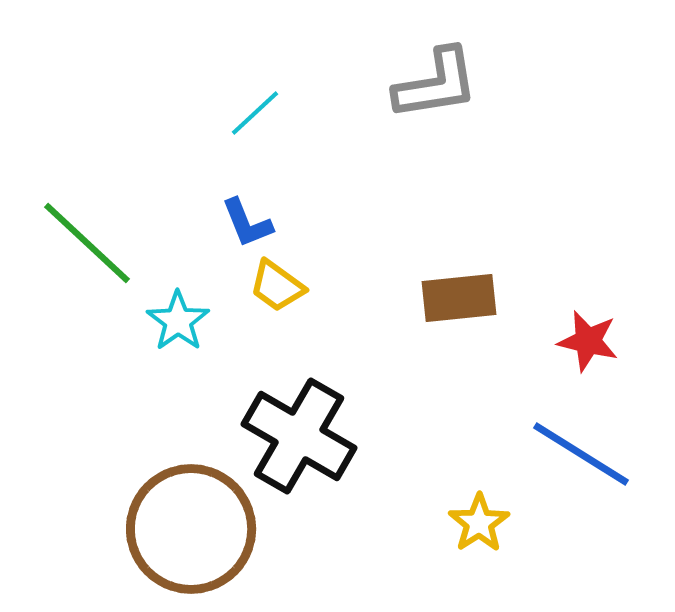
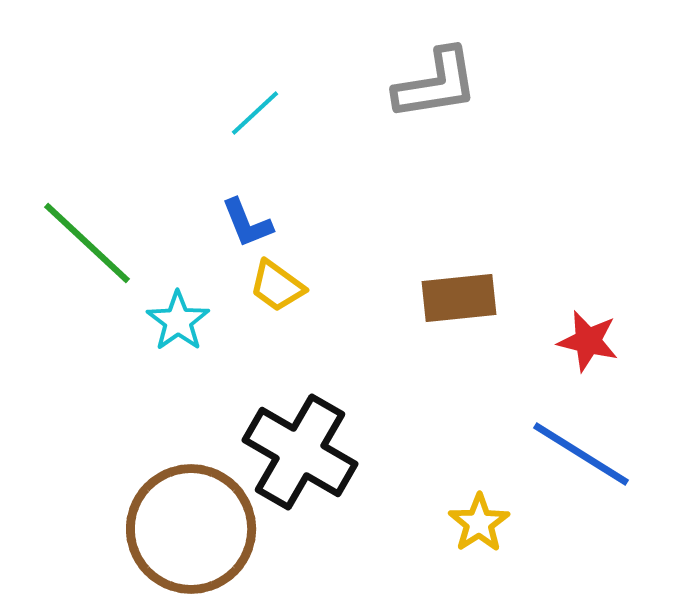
black cross: moved 1 px right, 16 px down
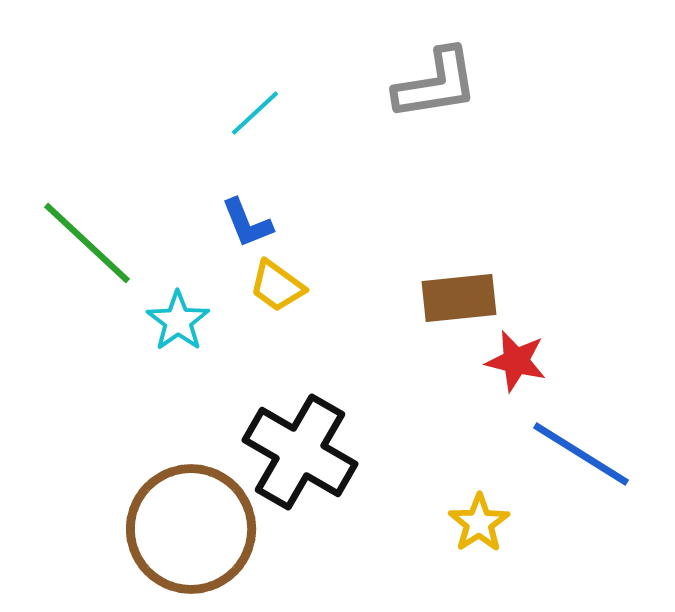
red star: moved 72 px left, 20 px down
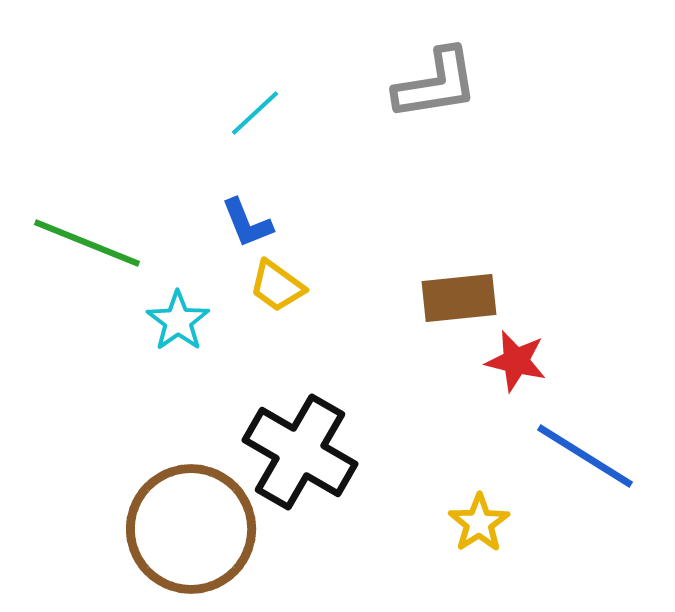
green line: rotated 21 degrees counterclockwise
blue line: moved 4 px right, 2 px down
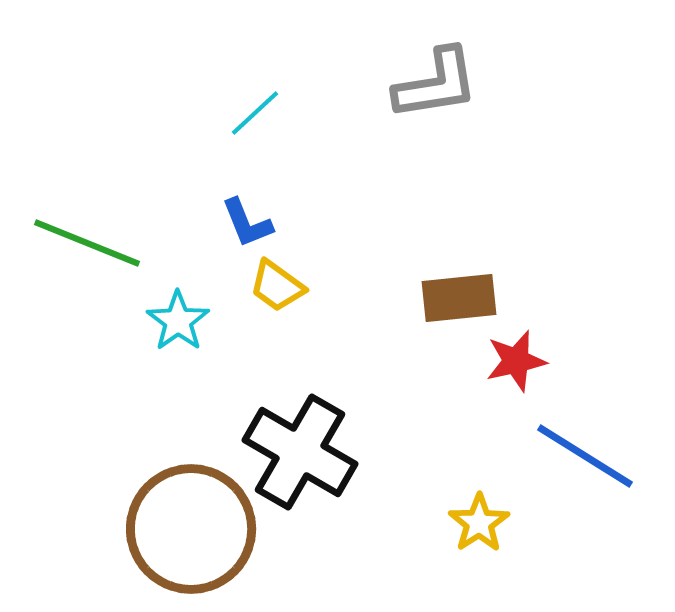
red star: rotated 26 degrees counterclockwise
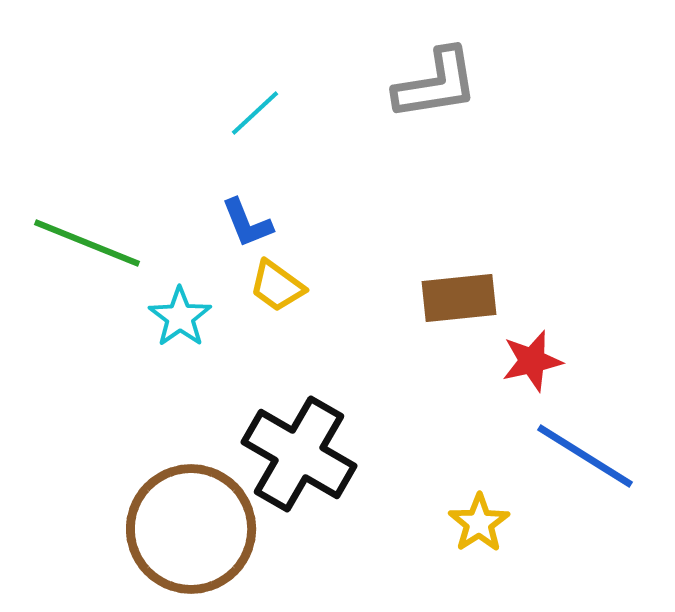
cyan star: moved 2 px right, 4 px up
red star: moved 16 px right
black cross: moved 1 px left, 2 px down
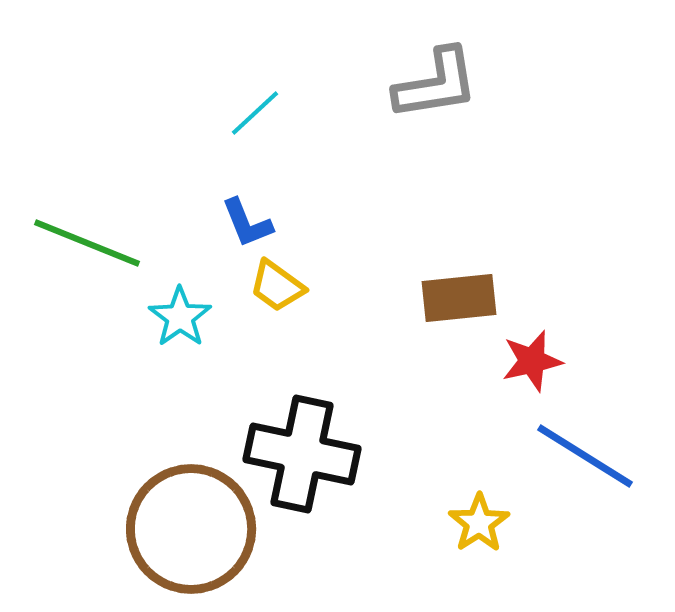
black cross: moved 3 px right; rotated 18 degrees counterclockwise
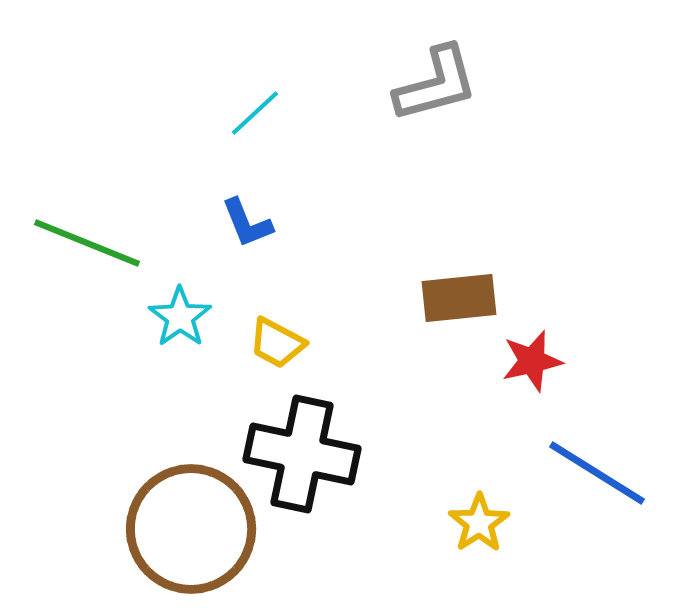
gray L-shape: rotated 6 degrees counterclockwise
yellow trapezoid: moved 57 px down; rotated 8 degrees counterclockwise
blue line: moved 12 px right, 17 px down
